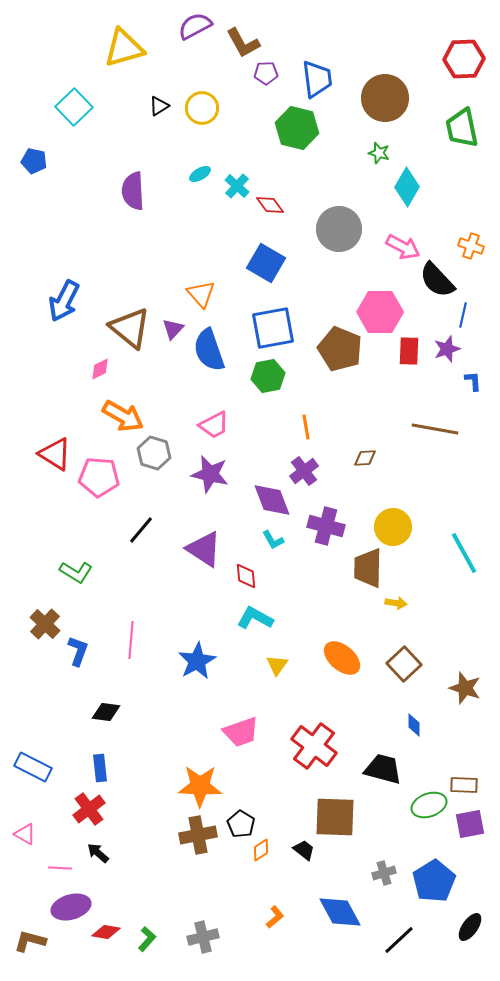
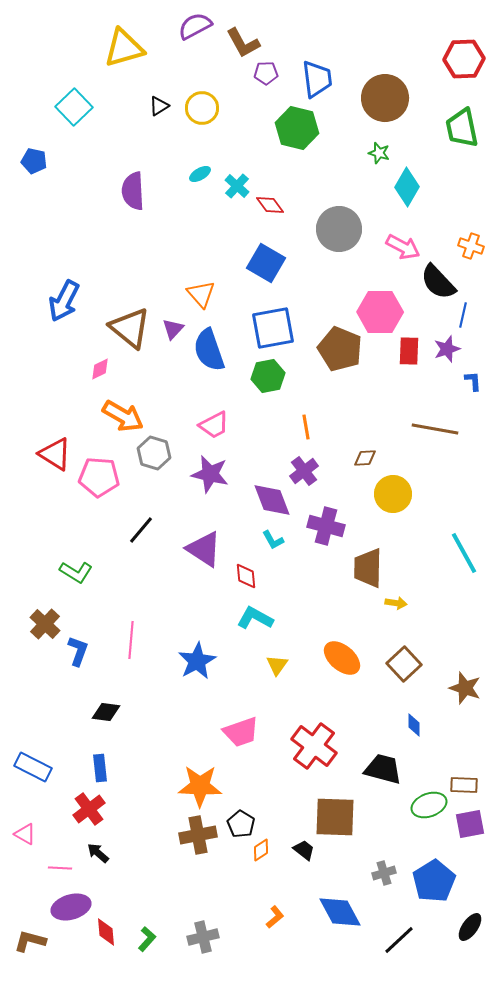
black semicircle at (437, 280): moved 1 px right, 2 px down
yellow circle at (393, 527): moved 33 px up
red diamond at (106, 932): rotated 76 degrees clockwise
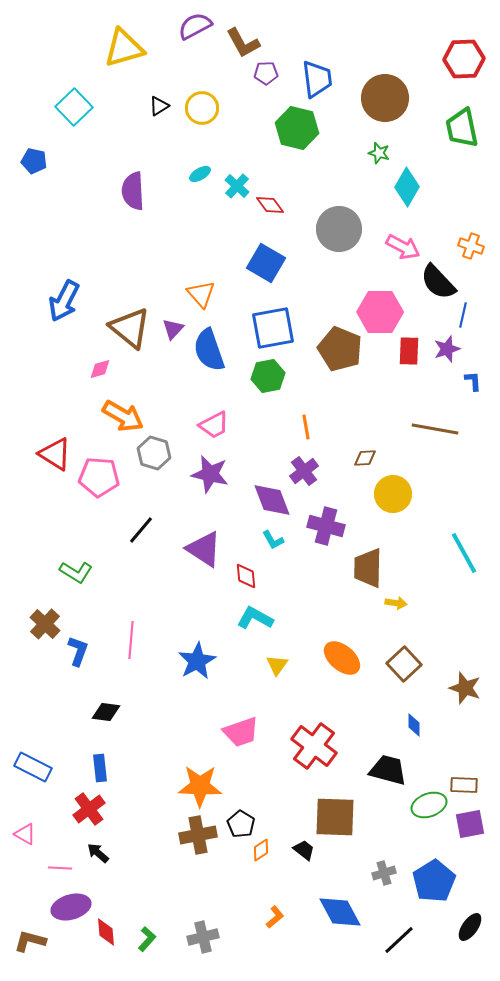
pink diamond at (100, 369): rotated 10 degrees clockwise
black trapezoid at (383, 769): moved 5 px right, 1 px down
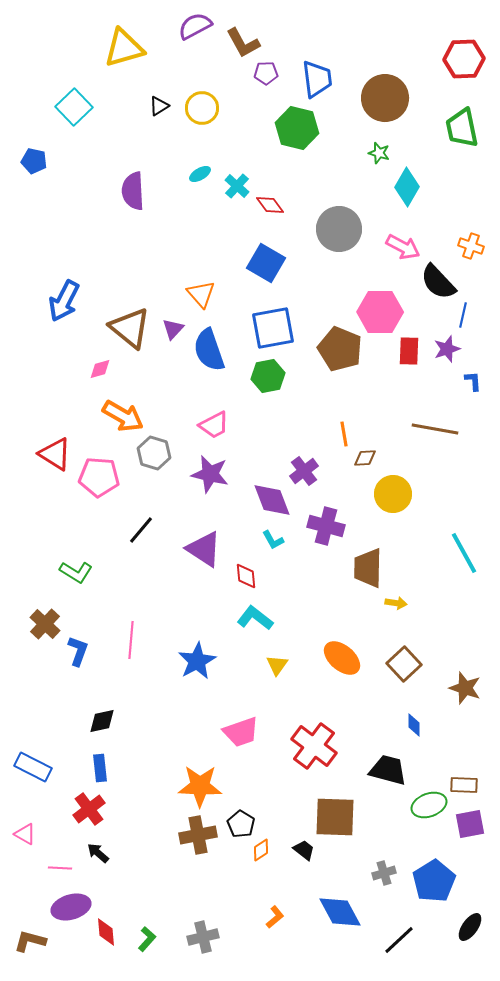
orange line at (306, 427): moved 38 px right, 7 px down
cyan L-shape at (255, 618): rotated 9 degrees clockwise
black diamond at (106, 712): moved 4 px left, 9 px down; rotated 20 degrees counterclockwise
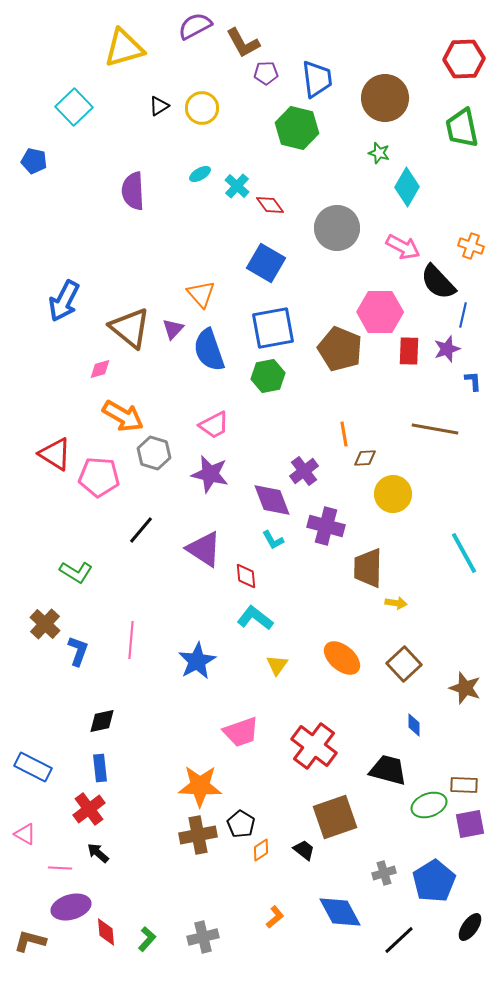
gray circle at (339, 229): moved 2 px left, 1 px up
brown square at (335, 817): rotated 21 degrees counterclockwise
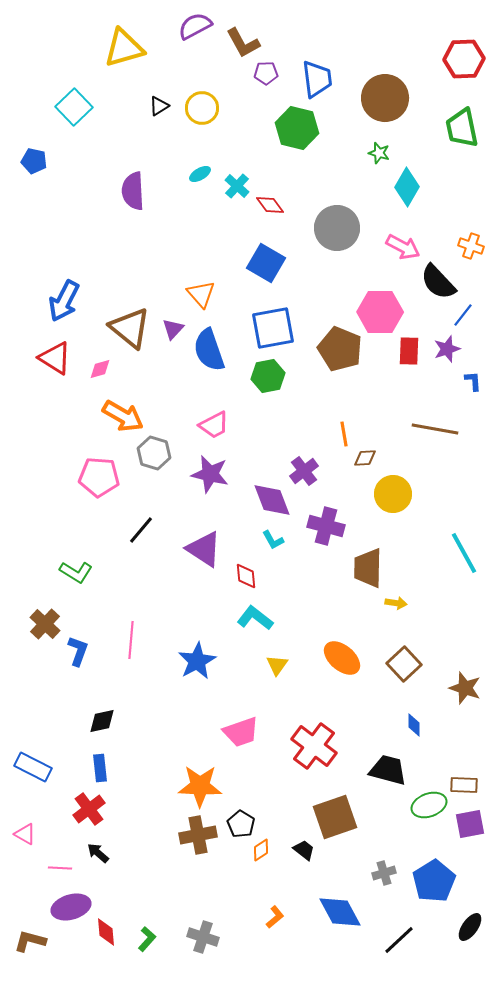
blue line at (463, 315): rotated 25 degrees clockwise
red triangle at (55, 454): moved 96 px up
gray cross at (203, 937): rotated 32 degrees clockwise
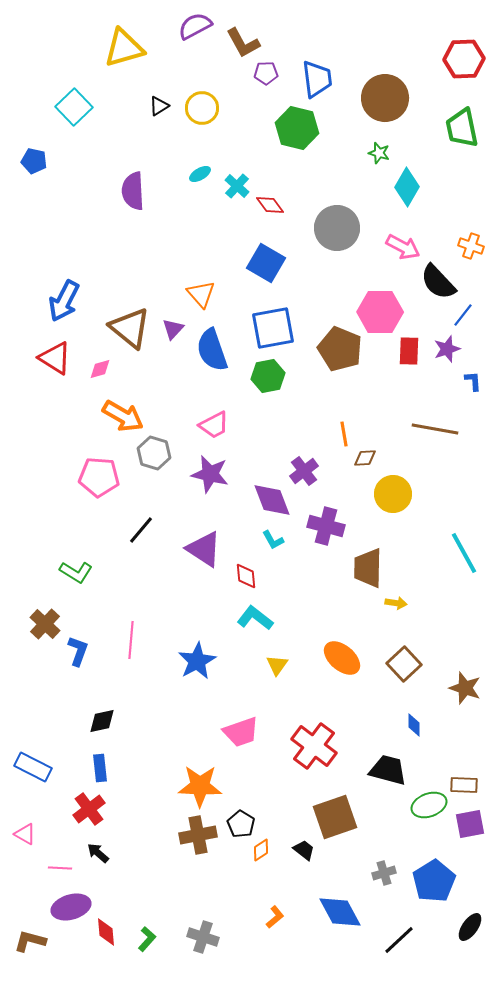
blue semicircle at (209, 350): moved 3 px right
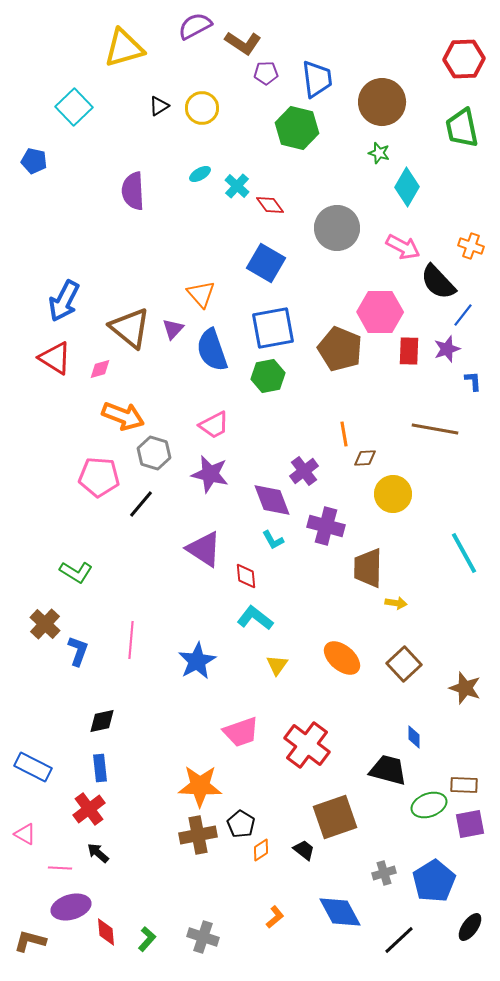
brown L-shape at (243, 43): rotated 27 degrees counterclockwise
brown circle at (385, 98): moved 3 px left, 4 px down
orange arrow at (123, 416): rotated 9 degrees counterclockwise
black line at (141, 530): moved 26 px up
blue diamond at (414, 725): moved 12 px down
red cross at (314, 746): moved 7 px left, 1 px up
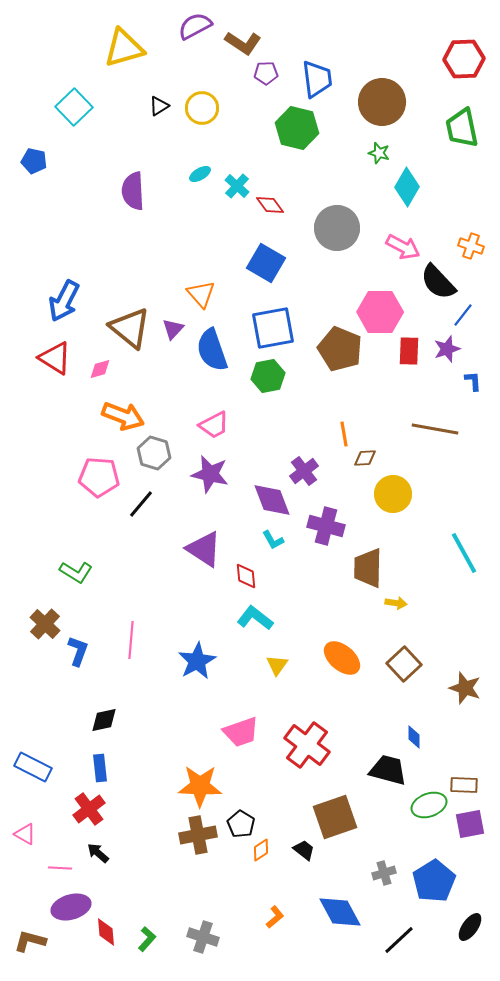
black diamond at (102, 721): moved 2 px right, 1 px up
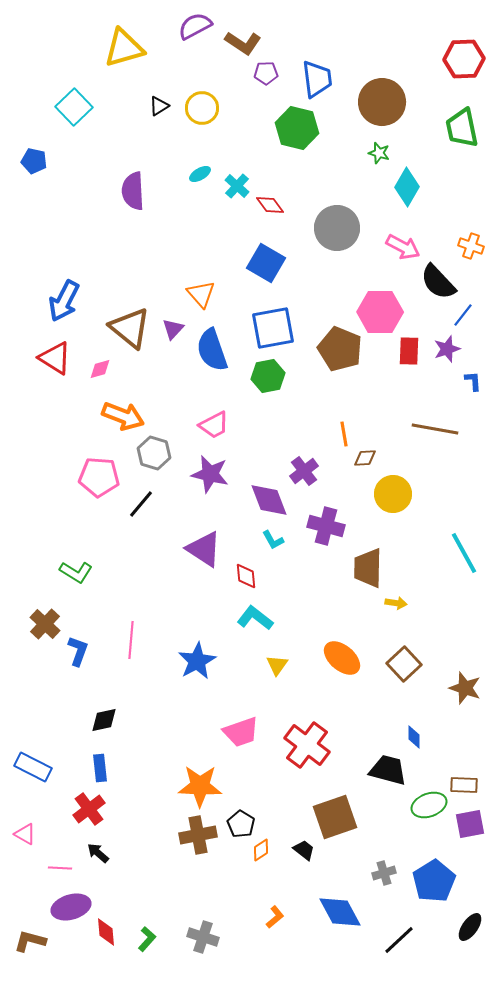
purple diamond at (272, 500): moved 3 px left
